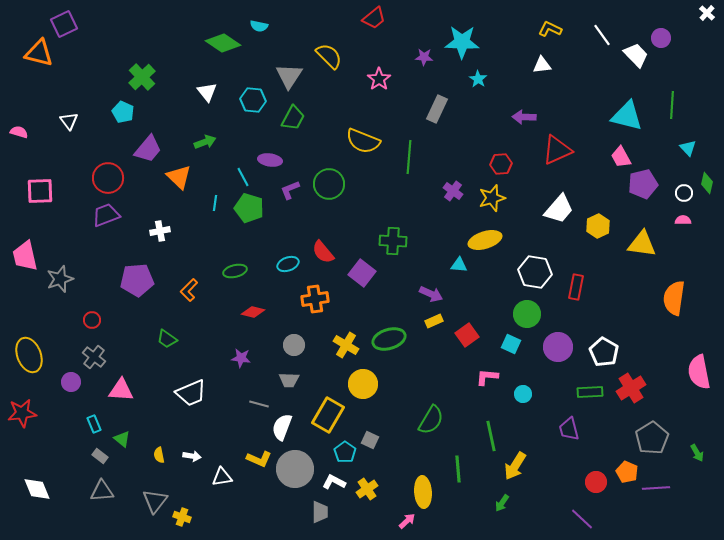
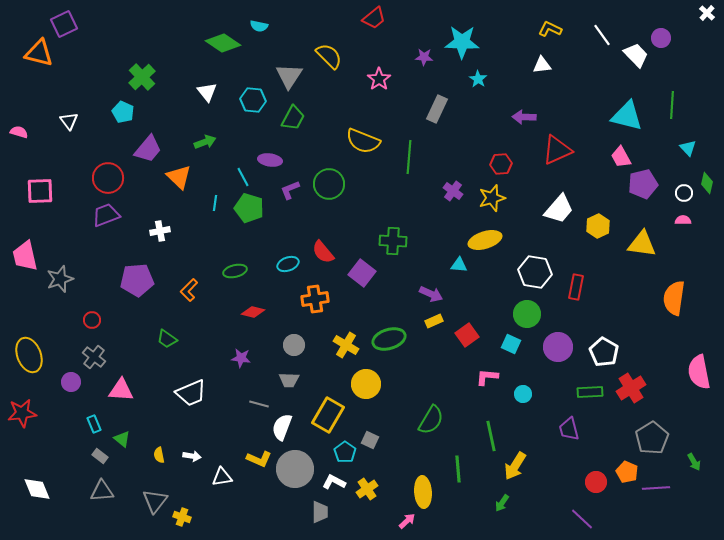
yellow circle at (363, 384): moved 3 px right
green arrow at (697, 453): moved 3 px left, 9 px down
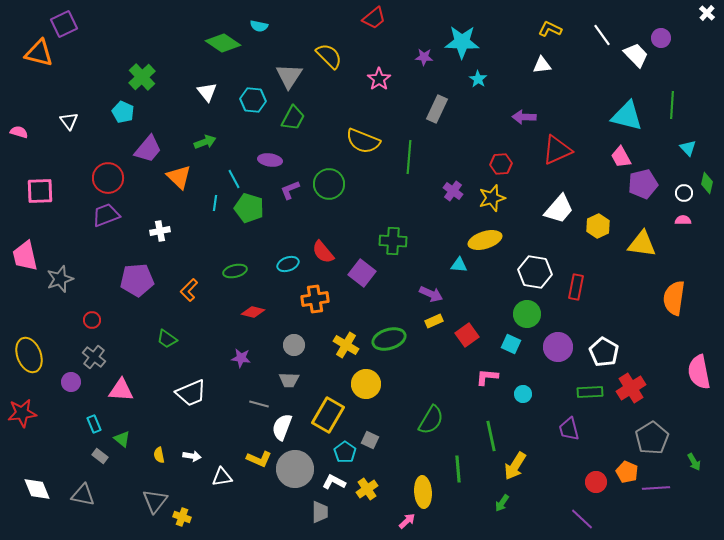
cyan line at (243, 177): moved 9 px left, 2 px down
gray triangle at (102, 491): moved 19 px left, 4 px down; rotated 15 degrees clockwise
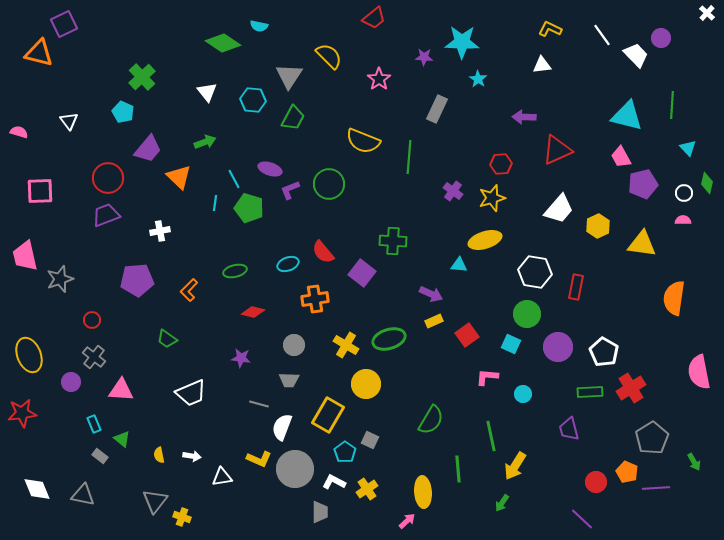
purple ellipse at (270, 160): moved 9 px down; rotated 10 degrees clockwise
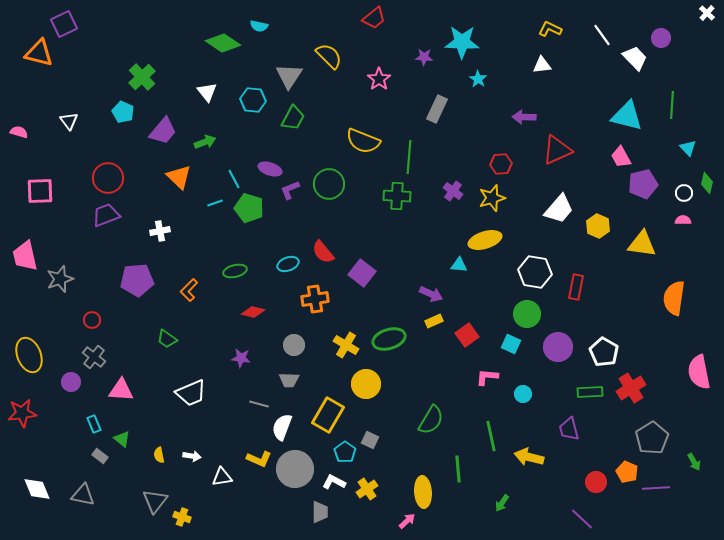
white trapezoid at (636, 55): moved 1 px left, 3 px down
purple trapezoid at (148, 149): moved 15 px right, 18 px up
cyan line at (215, 203): rotated 63 degrees clockwise
yellow hexagon at (598, 226): rotated 10 degrees counterclockwise
green cross at (393, 241): moved 4 px right, 45 px up
yellow arrow at (515, 466): moved 14 px right, 9 px up; rotated 72 degrees clockwise
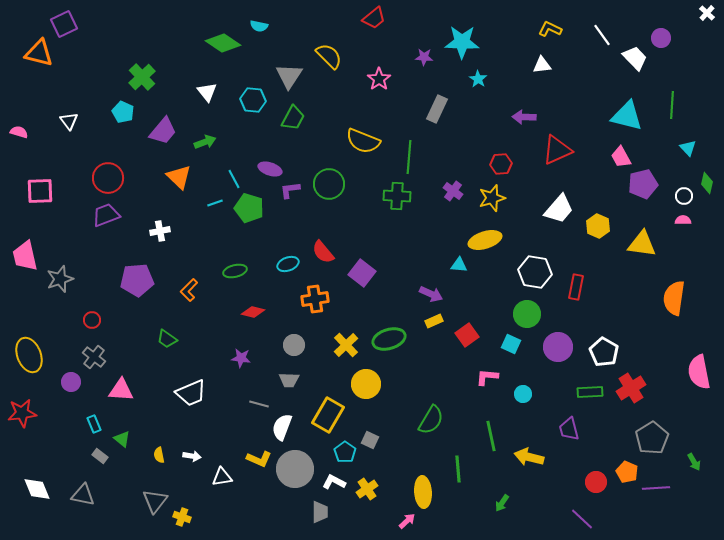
purple L-shape at (290, 190): rotated 15 degrees clockwise
white circle at (684, 193): moved 3 px down
yellow cross at (346, 345): rotated 15 degrees clockwise
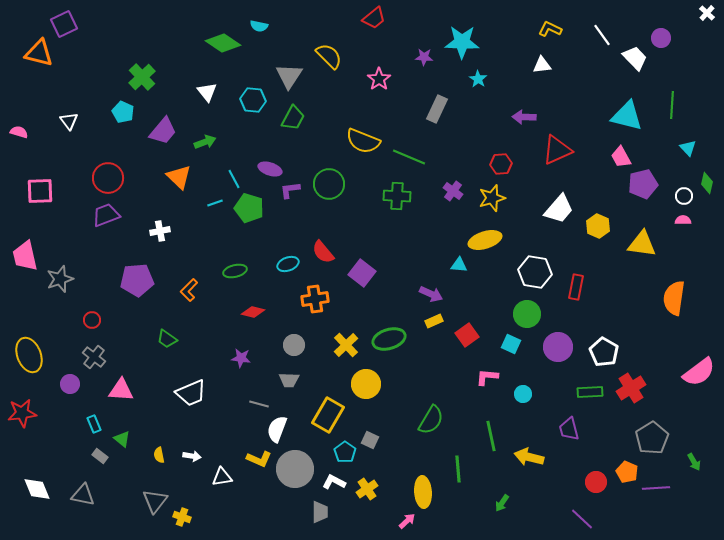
green line at (409, 157): rotated 72 degrees counterclockwise
pink semicircle at (699, 372): rotated 116 degrees counterclockwise
purple circle at (71, 382): moved 1 px left, 2 px down
white semicircle at (282, 427): moved 5 px left, 2 px down
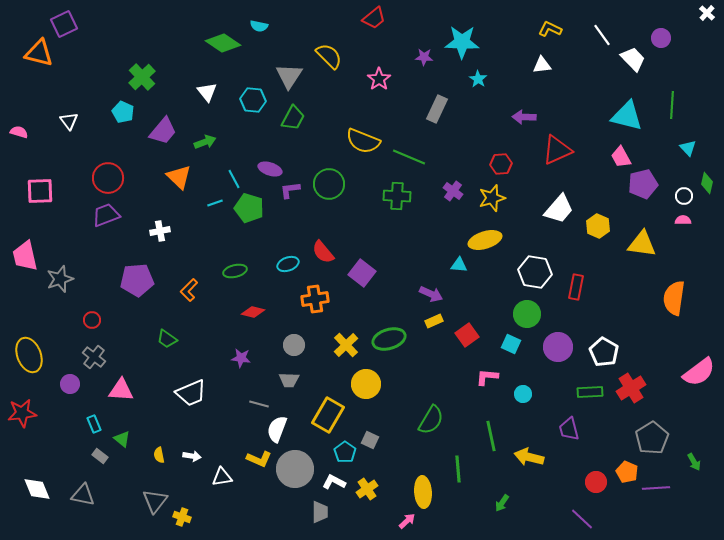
white trapezoid at (635, 58): moved 2 px left, 1 px down
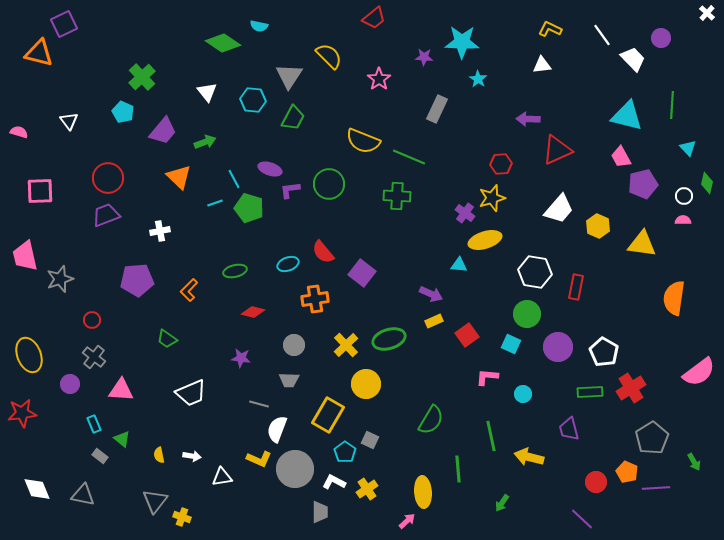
purple arrow at (524, 117): moved 4 px right, 2 px down
purple cross at (453, 191): moved 12 px right, 22 px down
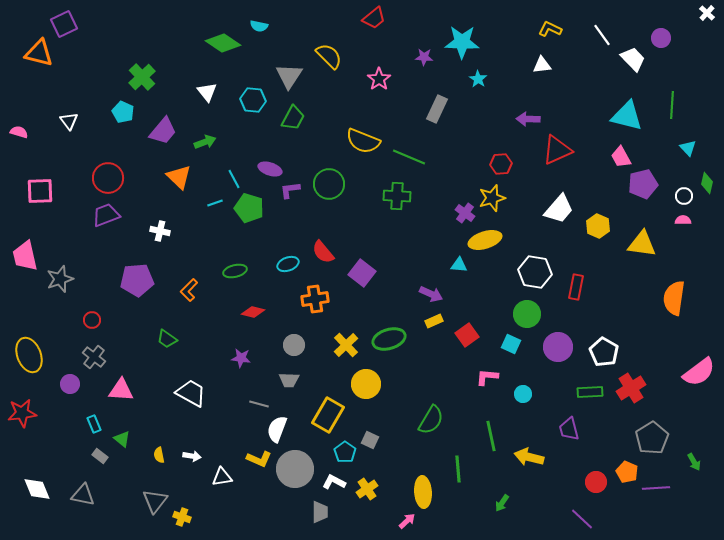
white cross at (160, 231): rotated 24 degrees clockwise
white trapezoid at (191, 393): rotated 128 degrees counterclockwise
